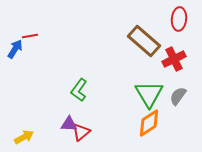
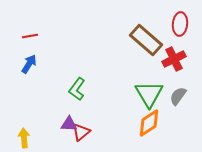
red ellipse: moved 1 px right, 5 px down
brown rectangle: moved 2 px right, 1 px up
blue arrow: moved 14 px right, 15 px down
green L-shape: moved 2 px left, 1 px up
yellow arrow: moved 1 px down; rotated 66 degrees counterclockwise
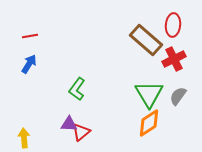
red ellipse: moved 7 px left, 1 px down
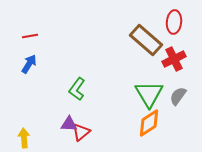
red ellipse: moved 1 px right, 3 px up
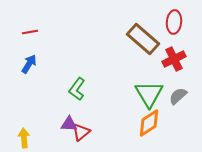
red line: moved 4 px up
brown rectangle: moved 3 px left, 1 px up
gray semicircle: rotated 12 degrees clockwise
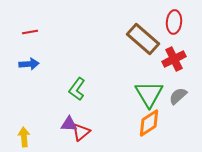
blue arrow: rotated 54 degrees clockwise
yellow arrow: moved 1 px up
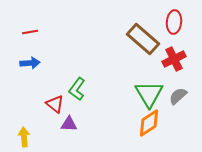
blue arrow: moved 1 px right, 1 px up
red triangle: moved 26 px left, 28 px up; rotated 42 degrees counterclockwise
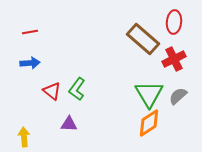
red triangle: moved 3 px left, 13 px up
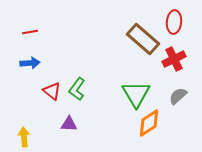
green triangle: moved 13 px left
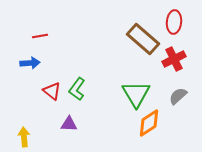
red line: moved 10 px right, 4 px down
